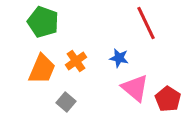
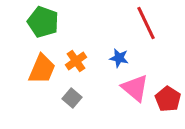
gray square: moved 6 px right, 4 px up
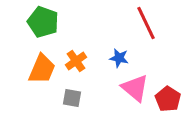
gray square: rotated 30 degrees counterclockwise
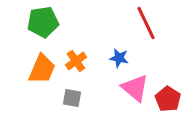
green pentagon: rotated 28 degrees counterclockwise
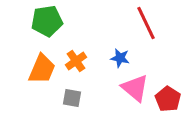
green pentagon: moved 4 px right, 1 px up
blue star: moved 1 px right
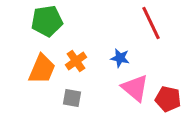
red line: moved 5 px right
red pentagon: rotated 20 degrees counterclockwise
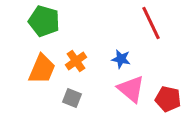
green pentagon: moved 3 px left; rotated 24 degrees clockwise
blue star: moved 1 px right, 1 px down
pink triangle: moved 4 px left, 1 px down
gray square: rotated 12 degrees clockwise
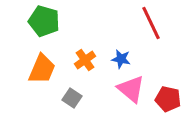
orange cross: moved 9 px right, 1 px up
gray square: rotated 12 degrees clockwise
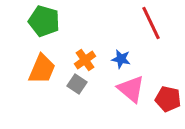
gray square: moved 5 px right, 14 px up
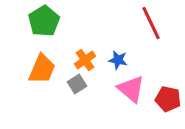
green pentagon: rotated 24 degrees clockwise
blue star: moved 3 px left, 1 px down
gray square: rotated 24 degrees clockwise
